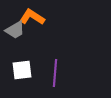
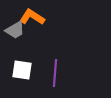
white square: rotated 15 degrees clockwise
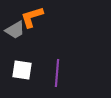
orange L-shape: rotated 50 degrees counterclockwise
purple line: moved 2 px right
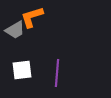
white square: rotated 15 degrees counterclockwise
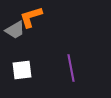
orange L-shape: moved 1 px left
purple line: moved 14 px right, 5 px up; rotated 16 degrees counterclockwise
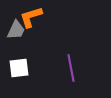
gray trapezoid: moved 1 px right; rotated 35 degrees counterclockwise
white square: moved 3 px left, 2 px up
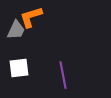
purple line: moved 8 px left, 7 px down
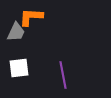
orange L-shape: rotated 20 degrees clockwise
gray trapezoid: moved 2 px down
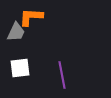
white square: moved 1 px right
purple line: moved 1 px left
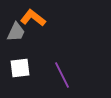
orange L-shape: moved 2 px right, 1 px down; rotated 35 degrees clockwise
purple line: rotated 16 degrees counterclockwise
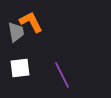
orange L-shape: moved 2 px left, 4 px down; rotated 25 degrees clockwise
gray trapezoid: rotated 35 degrees counterclockwise
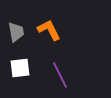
orange L-shape: moved 18 px right, 8 px down
purple line: moved 2 px left
